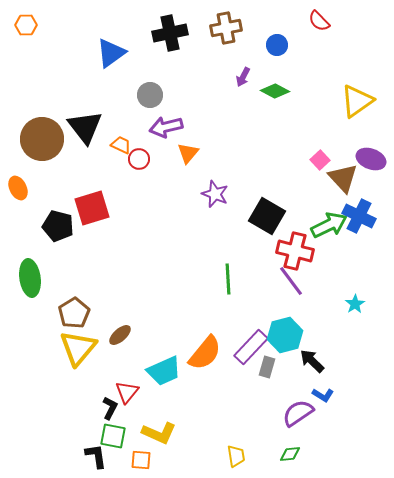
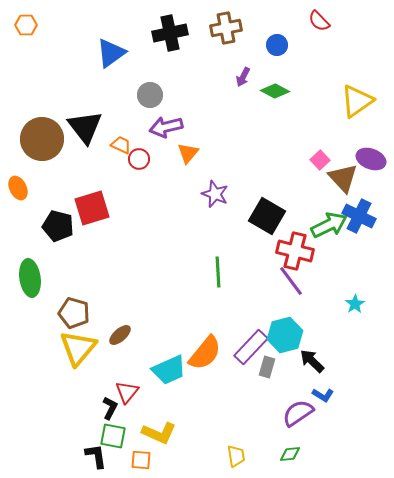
green line at (228, 279): moved 10 px left, 7 px up
brown pentagon at (74, 313): rotated 24 degrees counterclockwise
cyan trapezoid at (164, 371): moved 5 px right, 1 px up
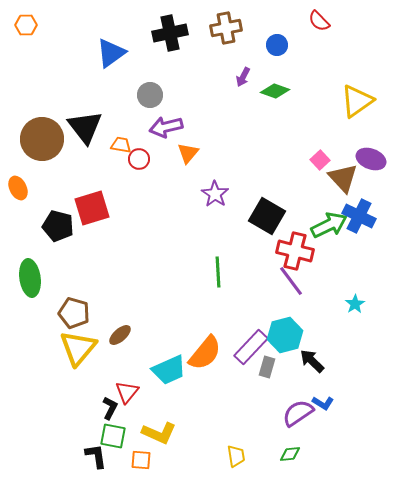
green diamond at (275, 91): rotated 8 degrees counterclockwise
orange trapezoid at (121, 145): rotated 15 degrees counterclockwise
purple star at (215, 194): rotated 12 degrees clockwise
blue L-shape at (323, 395): moved 8 px down
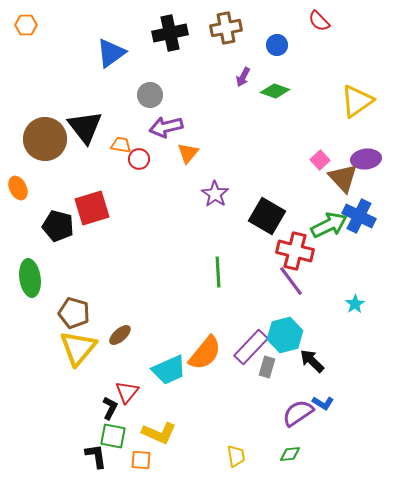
brown circle at (42, 139): moved 3 px right
purple ellipse at (371, 159): moved 5 px left; rotated 28 degrees counterclockwise
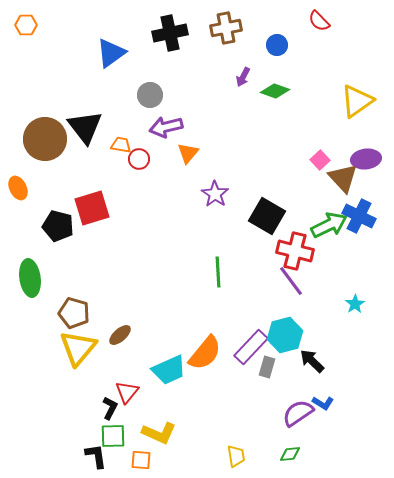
green square at (113, 436): rotated 12 degrees counterclockwise
